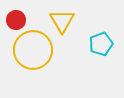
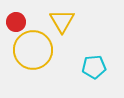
red circle: moved 2 px down
cyan pentagon: moved 7 px left, 23 px down; rotated 15 degrees clockwise
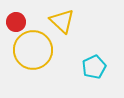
yellow triangle: rotated 16 degrees counterclockwise
cyan pentagon: rotated 20 degrees counterclockwise
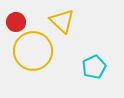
yellow circle: moved 1 px down
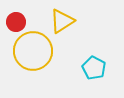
yellow triangle: rotated 44 degrees clockwise
cyan pentagon: moved 1 px down; rotated 20 degrees counterclockwise
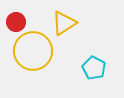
yellow triangle: moved 2 px right, 2 px down
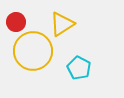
yellow triangle: moved 2 px left, 1 px down
cyan pentagon: moved 15 px left
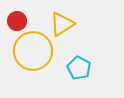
red circle: moved 1 px right, 1 px up
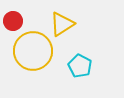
red circle: moved 4 px left
cyan pentagon: moved 1 px right, 2 px up
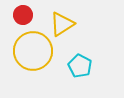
red circle: moved 10 px right, 6 px up
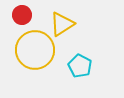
red circle: moved 1 px left
yellow circle: moved 2 px right, 1 px up
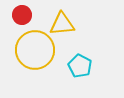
yellow triangle: rotated 28 degrees clockwise
